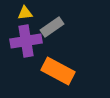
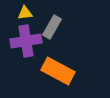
gray rectangle: rotated 25 degrees counterclockwise
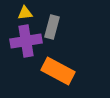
gray rectangle: rotated 15 degrees counterclockwise
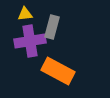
yellow triangle: moved 1 px down
purple cross: moved 4 px right
